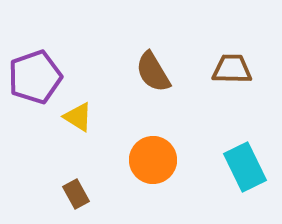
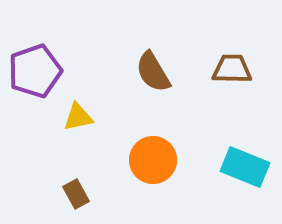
purple pentagon: moved 6 px up
yellow triangle: rotated 44 degrees counterclockwise
cyan rectangle: rotated 42 degrees counterclockwise
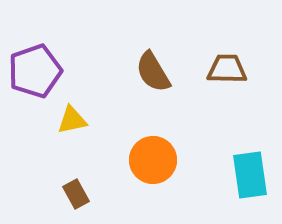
brown trapezoid: moved 5 px left
yellow triangle: moved 6 px left, 3 px down
cyan rectangle: moved 5 px right, 8 px down; rotated 60 degrees clockwise
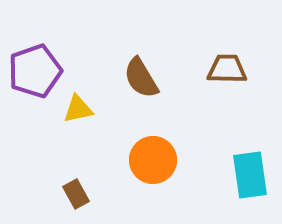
brown semicircle: moved 12 px left, 6 px down
yellow triangle: moved 6 px right, 11 px up
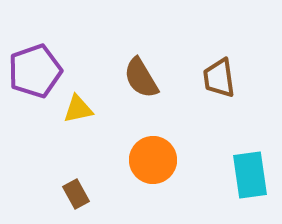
brown trapezoid: moved 8 px left, 9 px down; rotated 99 degrees counterclockwise
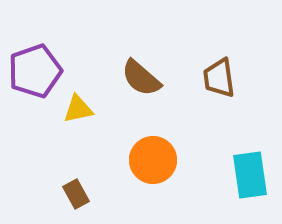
brown semicircle: rotated 18 degrees counterclockwise
